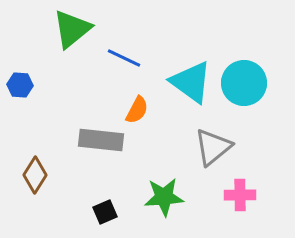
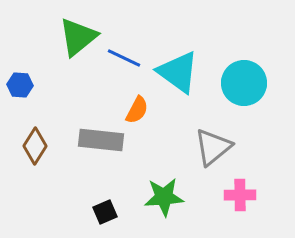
green triangle: moved 6 px right, 8 px down
cyan triangle: moved 13 px left, 10 px up
brown diamond: moved 29 px up
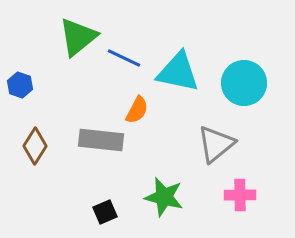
cyan triangle: rotated 24 degrees counterclockwise
blue hexagon: rotated 15 degrees clockwise
gray triangle: moved 3 px right, 3 px up
green star: rotated 18 degrees clockwise
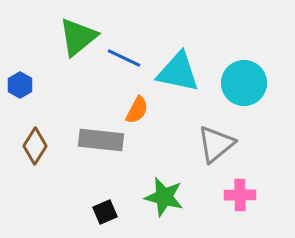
blue hexagon: rotated 10 degrees clockwise
